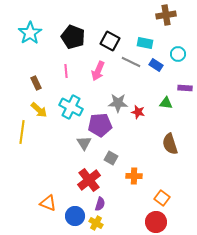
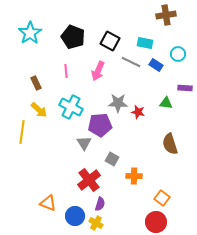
gray square: moved 1 px right, 1 px down
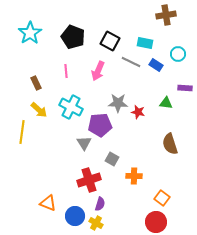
red cross: rotated 20 degrees clockwise
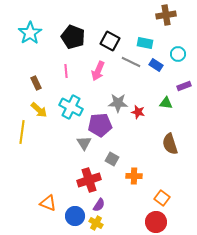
purple rectangle: moved 1 px left, 2 px up; rotated 24 degrees counterclockwise
purple semicircle: moved 1 px left, 1 px down; rotated 16 degrees clockwise
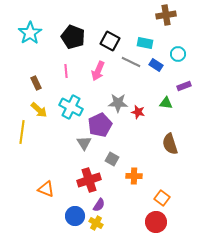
purple pentagon: rotated 20 degrees counterclockwise
orange triangle: moved 2 px left, 14 px up
